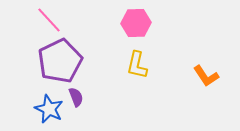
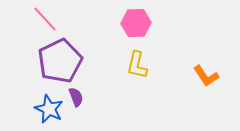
pink line: moved 4 px left, 1 px up
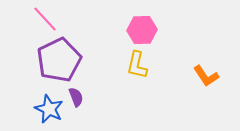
pink hexagon: moved 6 px right, 7 px down
purple pentagon: moved 1 px left, 1 px up
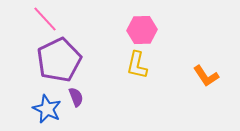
blue star: moved 2 px left
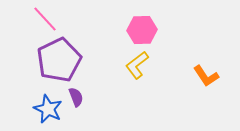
yellow L-shape: rotated 40 degrees clockwise
blue star: moved 1 px right
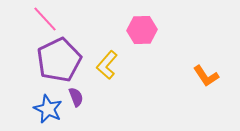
yellow L-shape: moved 30 px left; rotated 12 degrees counterclockwise
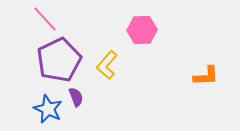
orange L-shape: rotated 60 degrees counterclockwise
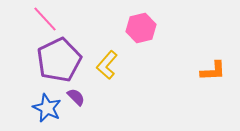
pink hexagon: moved 1 px left, 2 px up; rotated 12 degrees counterclockwise
orange L-shape: moved 7 px right, 5 px up
purple semicircle: rotated 24 degrees counterclockwise
blue star: moved 1 px left, 1 px up
